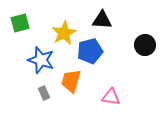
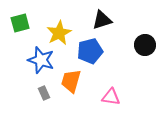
black triangle: rotated 20 degrees counterclockwise
yellow star: moved 5 px left
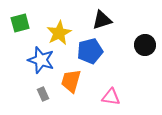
gray rectangle: moved 1 px left, 1 px down
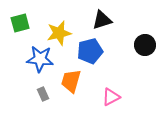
yellow star: rotated 15 degrees clockwise
blue star: moved 1 px left, 1 px up; rotated 12 degrees counterclockwise
pink triangle: rotated 36 degrees counterclockwise
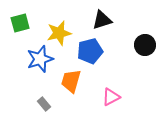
blue star: rotated 24 degrees counterclockwise
gray rectangle: moved 1 px right, 10 px down; rotated 16 degrees counterclockwise
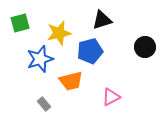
black circle: moved 2 px down
orange trapezoid: rotated 120 degrees counterclockwise
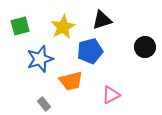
green square: moved 3 px down
yellow star: moved 4 px right, 6 px up; rotated 15 degrees counterclockwise
pink triangle: moved 2 px up
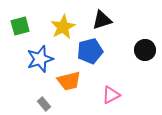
black circle: moved 3 px down
orange trapezoid: moved 2 px left
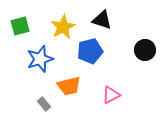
black triangle: rotated 35 degrees clockwise
orange trapezoid: moved 5 px down
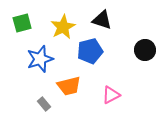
green square: moved 2 px right, 3 px up
